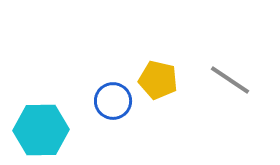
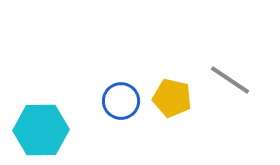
yellow pentagon: moved 14 px right, 18 px down
blue circle: moved 8 px right
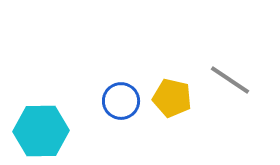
cyan hexagon: moved 1 px down
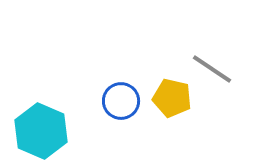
gray line: moved 18 px left, 11 px up
cyan hexagon: rotated 24 degrees clockwise
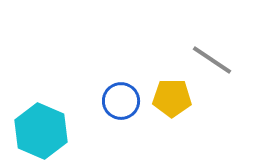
gray line: moved 9 px up
yellow pentagon: rotated 12 degrees counterclockwise
